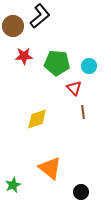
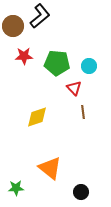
yellow diamond: moved 2 px up
green star: moved 3 px right, 3 px down; rotated 21 degrees clockwise
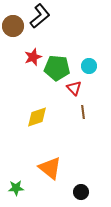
red star: moved 9 px right, 1 px down; rotated 18 degrees counterclockwise
green pentagon: moved 5 px down
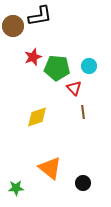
black L-shape: rotated 30 degrees clockwise
black circle: moved 2 px right, 9 px up
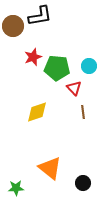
yellow diamond: moved 5 px up
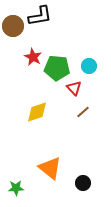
red star: rotated 24 degrees counterclockwise
brown line: rotated 56 degrees clockwise
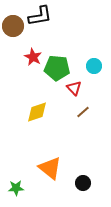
cyan circle: moved 5 px right
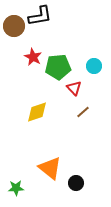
brown circle: moved 1 px right
green pentagon: moved 1 px right, 1 px up; rotated 10 degrees counterclockwise
black circle: moved 7 px left
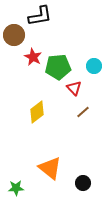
brown circle: moved 9 px down
yellow diamond: rotated 20 degrees counterclockwise
black circle: moved 7 px right
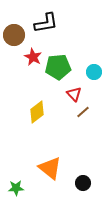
black L-shape: moved 6 px right, 7 px down
cyan circle: moved 6 px down
red triangle: moved 6 px down
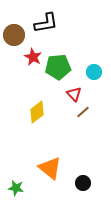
green star: rotated 14 degrees clockwise
